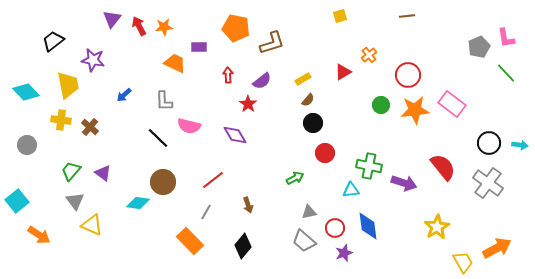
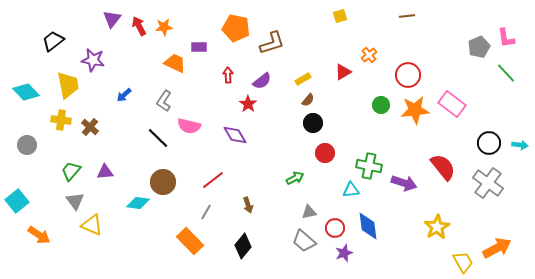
gray L-shape at (164, 101): rotated 35 degrees clockwise
purple triangle at (103, 173): moved 2 px right, 1 px up; rotated 42 degrees counterclockwise
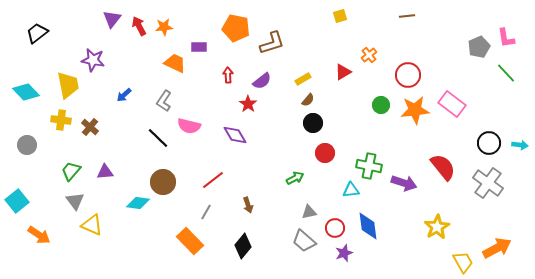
black trapezoid at (53, 41): moved 16 px left, 8 px up
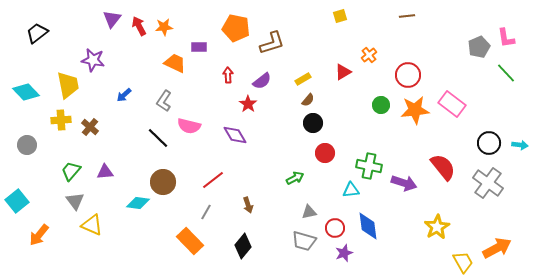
yellow cross at (61, 120): rotated 12 degrees counterclockwise
orange arrow at (39, 235): rotated 95 degrees clockwise
gray trapezoid at (304, 241): rotated 25 degrees counterclockwise
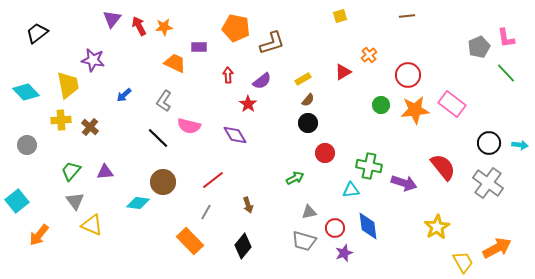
black circle at (313, 123): moved 5 px left
